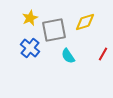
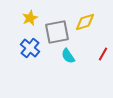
gray square: moved 3 px right, 2 px down
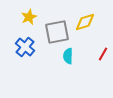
yellow star: moved 1 px left, 1 px up
blue cross: moved 5 px left, 1 px up
cyan semicircle: rotated 35 degrees clockwise
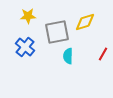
yellow star: moved 1 px left, 1 px up; rotated 21 degrees clockwise
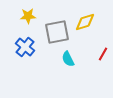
cyan semicircle: moved 3 px down; rotated 28 degrees counterclockwise
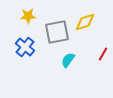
cyan semicircle: moved 1 px down; rotated 63 degrees clockwise
